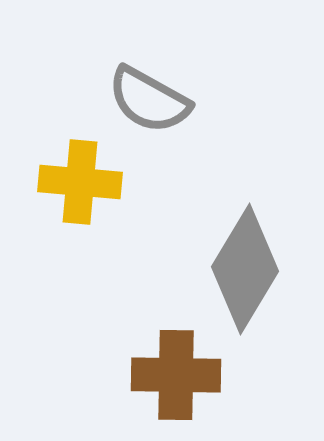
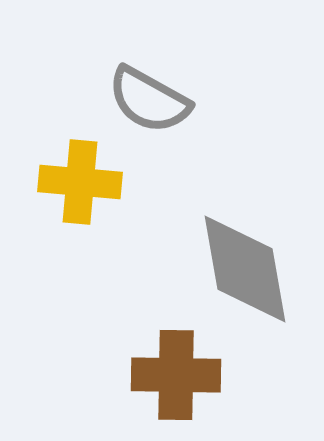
gray diamond: rotated 41 degrees counterclockwise
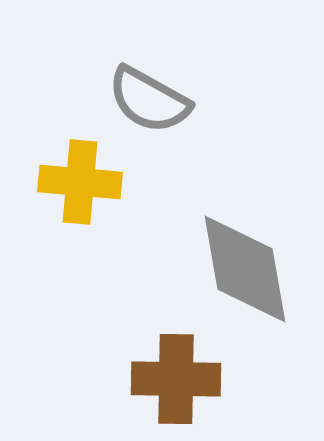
brown cross: moved 4 px down
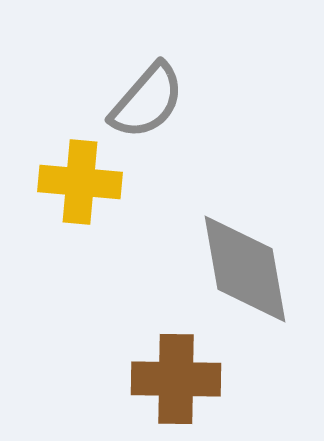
gray semicircle: moved 2 px left, 1 px down; rotated 78 degrees counterclockwise
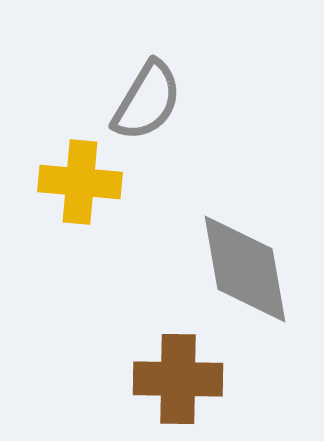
gray semicircle: rotated 10 degrees counterclockwise
brown cross: moved 2 px right
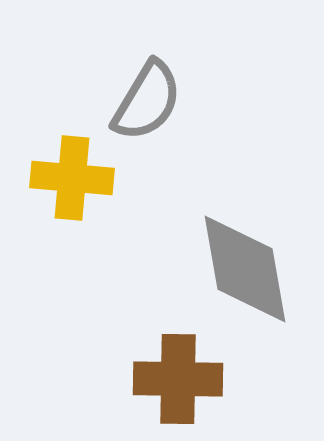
yellow cross: moved 8 px left, 4 px up
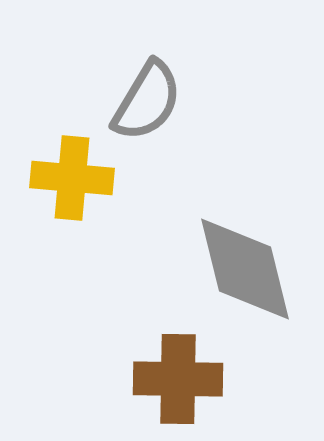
gray diamond: rotated 4 degrees counterclockwise
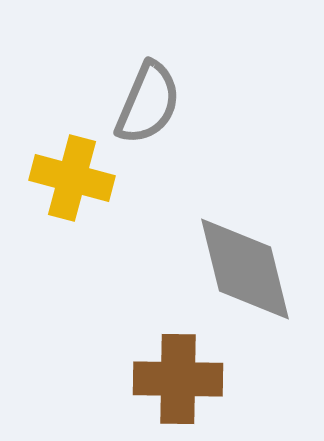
gray semicircle: moved 1 px right, 2 px down; rotated 8 degrees counterclockwise
yellow cross: rotated 10 degrees clockwise
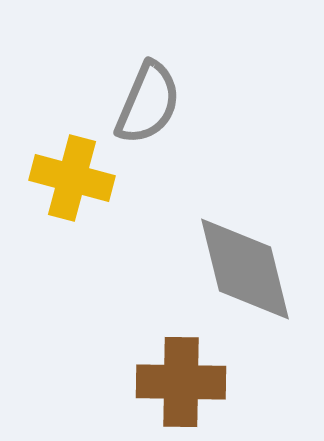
brown cross: moved 3 px right, 3 px down
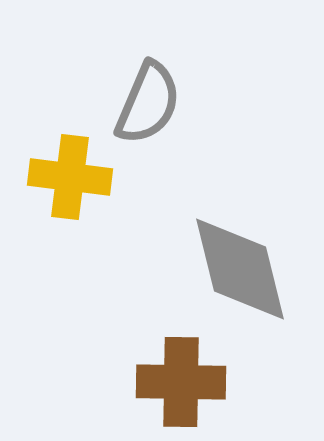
yellow cross: moved 2 px left, 1 px up; rotated 8 degrees counterclockwise
gray diamond: moved 5 px left
